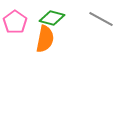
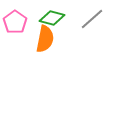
gray line: moved 9 px left; rotated 70 degrees counterclockwise
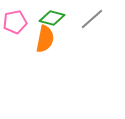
pink pentagon: rotated 25 degrees clockwise
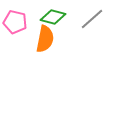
green diamond: moved 1 px right, 1 px up
pink pentagon: rotated 25 degrees clockwise
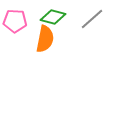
pink pentagon: moved 1 px up; rotated 10 degrees counterclockwise
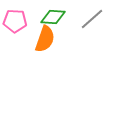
green diamond: rotated 10 degrees counterclockwise
orange semicircle: rotated 8 degrees clockwise
